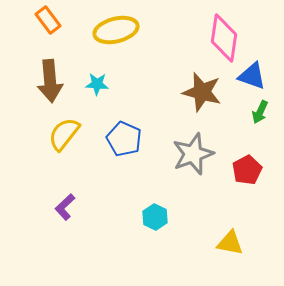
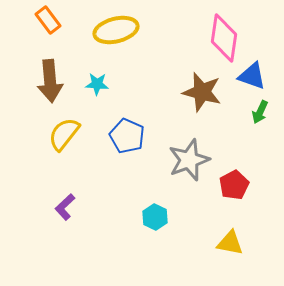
blue pentagon: moved 3 px right, 3 px up
gray star: moved 4 px left, 6 px down
red pentagon: moved 13 px left, 15 px down
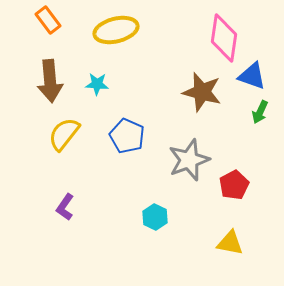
purple L-shape: rotated 12 degrees counterclockwise
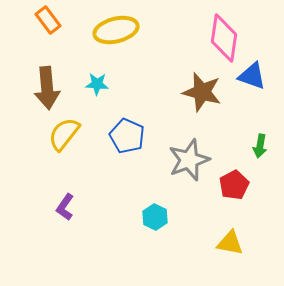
brown arrow: moved 3 px left, 7 px down
green arrow: moved 34 px down; rotated 15 degrees counterclockwise
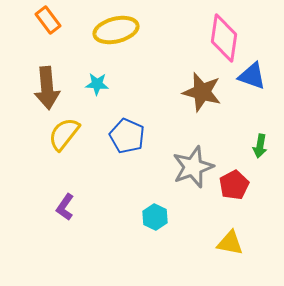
gray star: moved 4 px right, 7 px down
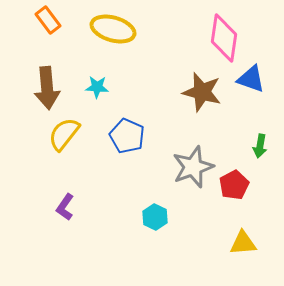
yellow ellipse: moved 3 px left, 1 px up; rotated 30 degrees clockwise
blue triangle: moved 1 px left, 3 px down
cyan star: moved 3 px down
yellow triangle: moved 13 px right; rotated 16 degrees counterclockwise
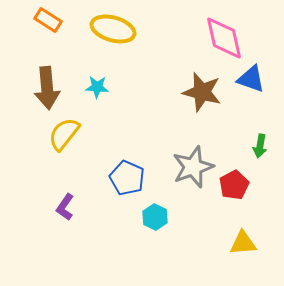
orange rectangle: rotated 20 degrees counterclockwise
pink diamond: rotated 21 degrees counterclockwise
blue pentagon: moved 42 px down
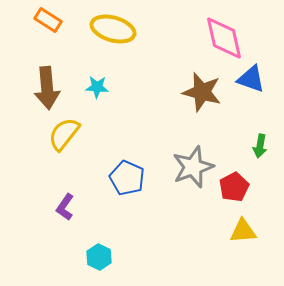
red pentagon: moved 2 px down
cyan hexagon: moved 56 px left, 40 px down
yellow triangle: moved 12 px up
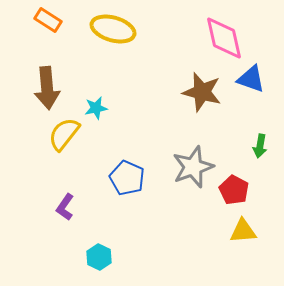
cyan star: moved 1 px left, 21 px down; rotated 15 degrees counterclockwise
red pentagon: moved 3 px down; rotated 16 degrees counterclockwise
